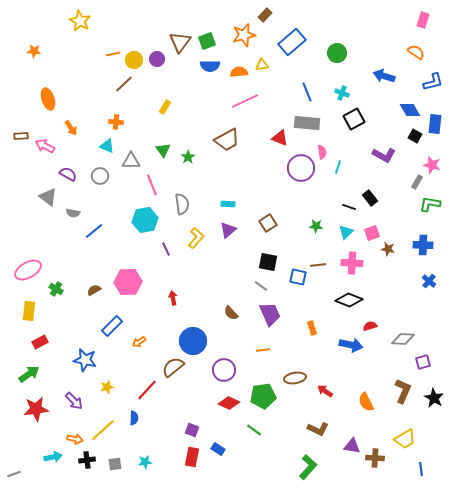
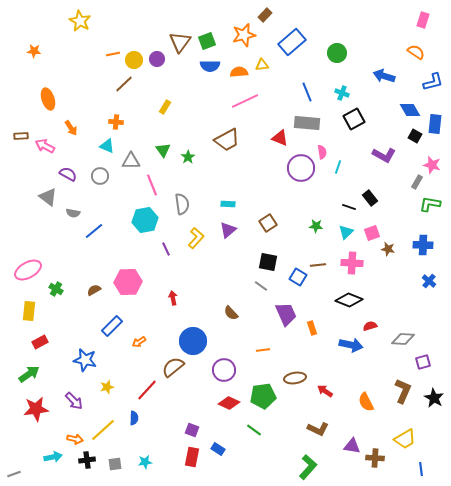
blue square at (298, 277): rotated 18 degrees clockwise
purple trapezoid at (270, 314): moved 16 px right
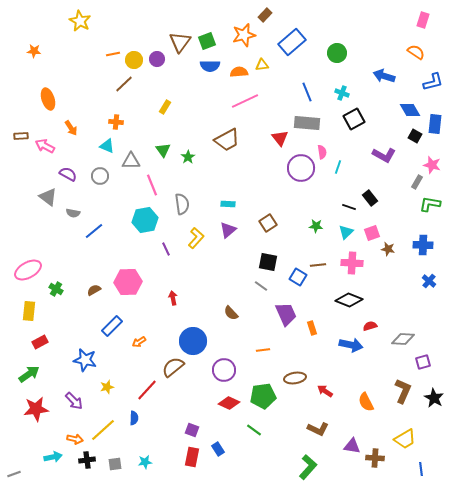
red triangle at (280, 138): rotated 30 degrees clockwise
blue rectangle at (218, 449): rotated 24 degrees clockwise
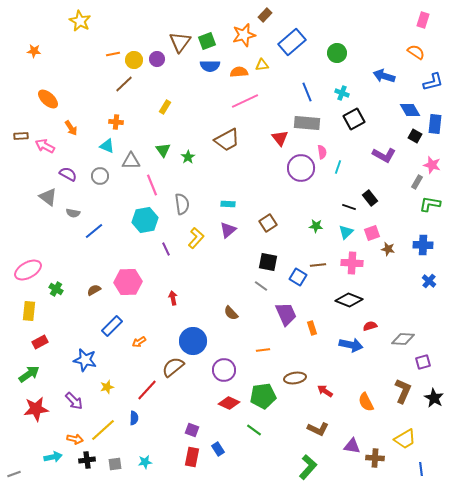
orange ellipse at (48, 99): rotated 30 degrees counterclockwise
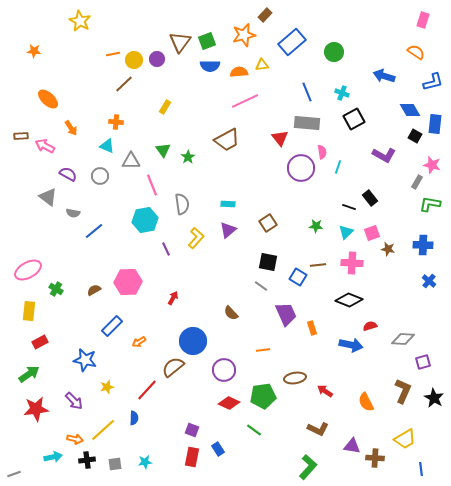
green circle at (337, 53): moved 3 px left, 1 px up
red arrow at (173, 298): rotated 40 degrees clockwise
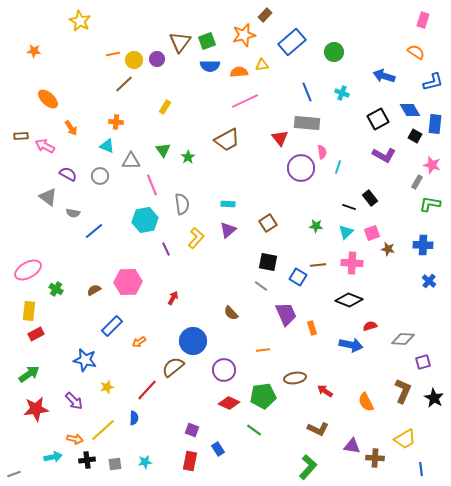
black square at (354, 119): moved 24 px right
red rectangle at (40, 342): moved 4 px left, 8 px up
red rectangle at (192, 457): moved 2 px left, 4 px down
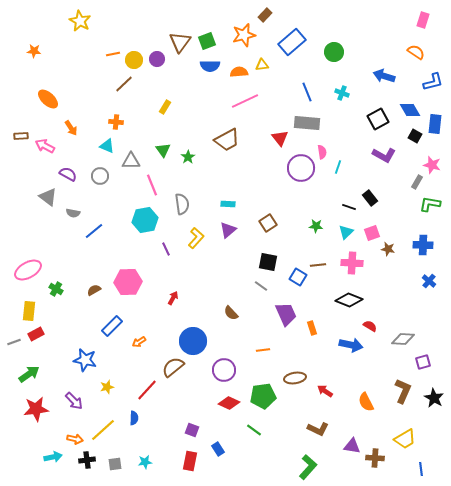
red semicircle at (370, 326): rotated 48 degrees clockwise
gray line at (14, 474): moved 132 px up
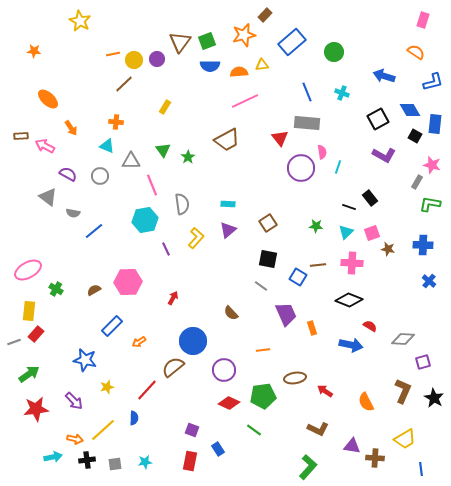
black square at (268, 262): moved 3 px up
red rectangle at (36, 334): rotated 21 degrees counterclockwise
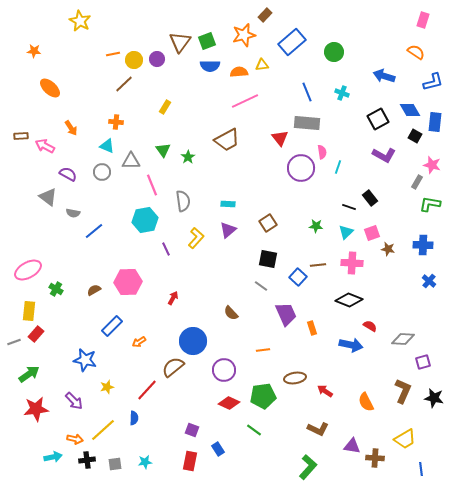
orange ellipse at (48, 99): moved 2 px right, 11 px up
blue rectangle at (435, 124): moved 2 px up
gray circle at (100, 176): moved 2 px right, 4 px up
gray semicircle at (182, 204): moved 1 px right, 3 px up
blue square at (298, 277): rotated 12 degrees clockwise
black star at (434, 398): rotated 18 degrees counterclockwise
